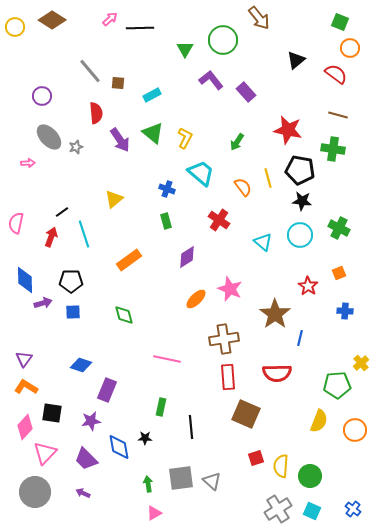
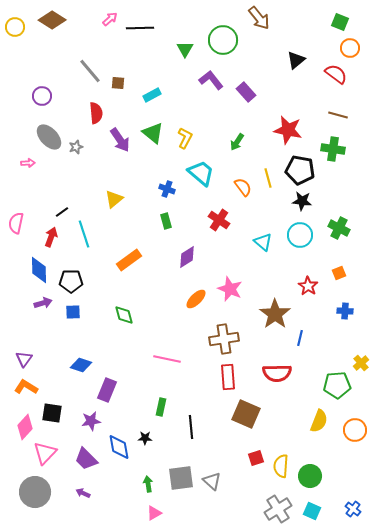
blue diamond at (25, 280): moved 14 px right, 10 px up
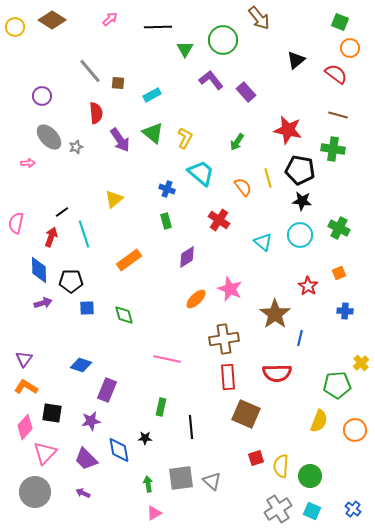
black line at (140, 28): moved 18 px right, 1 px up
blue square at (73, 312): moved 14 px right, 4 px up
blue diamond at (119, 447): moved 3 px down
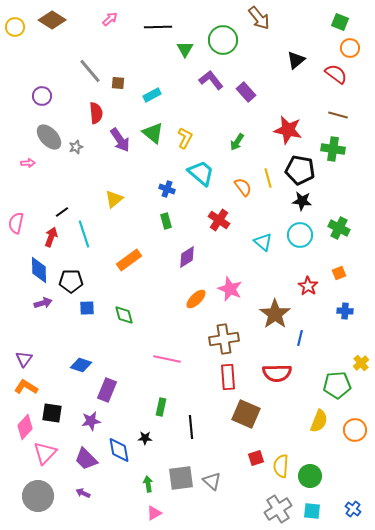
gray circle at (35, 492): moved 3 px right, 4 px down
cyan square at (312, 511): rotated 18 degrees counterclockwise
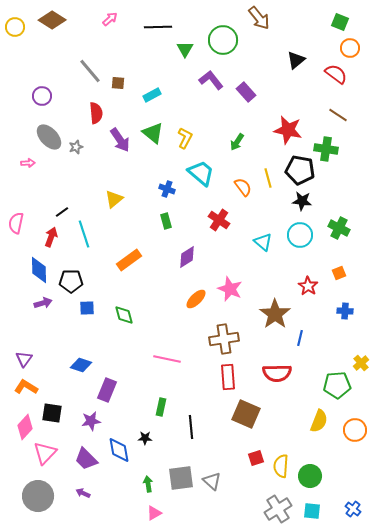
brown line at (338, 115): rotated 18 degrees clockwise
green cross at (333, 149): moved 7 px left
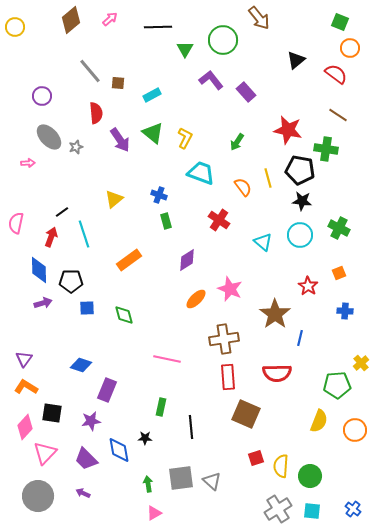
brown diamond at (52, 20): moved 19 px right; rotated 72 degrees counterclockwise
cyan trapezoid at (201, 173): rotated 20 degrees counterclockwise
blue cross at (167, 189): moved 8 px left, 6 px down
purple diamond at (187, 257): moved 3 px down
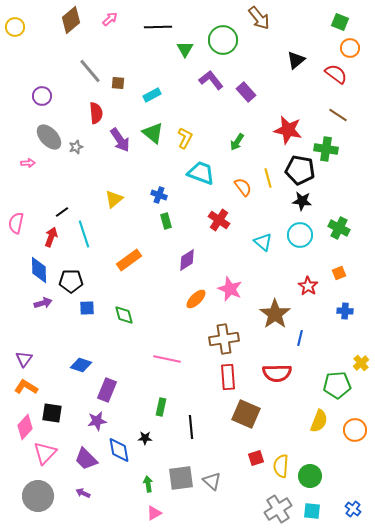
purple star at (91, 421): moved 6 px right
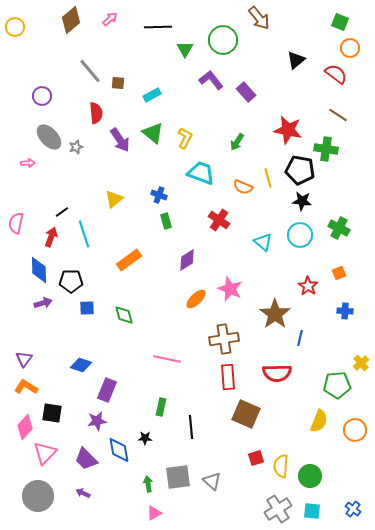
orange semicircle at (243, 187): rotated 150 degrees clockwise
gray square at (181, 478): moved 3 px left, 1 px up
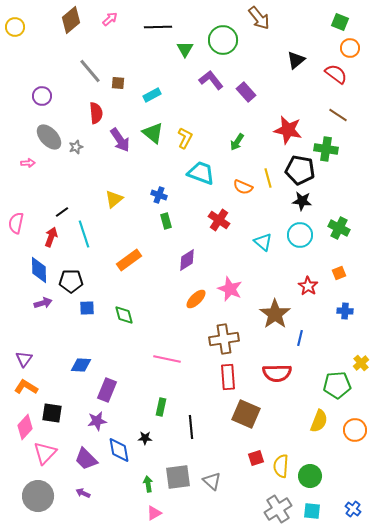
blue diamond at (81, 365): rotated 15 degrees counterclockwise
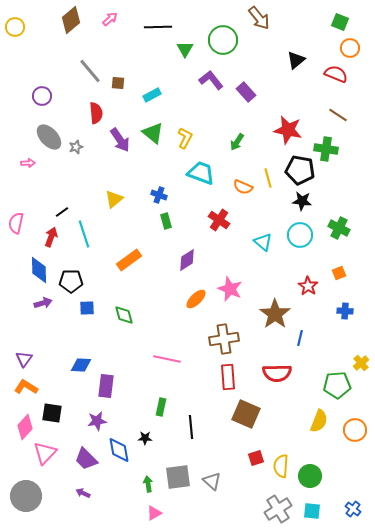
red semicircle at (336, 74): rotated 15 degrees counterclockwise
purple rectangle at (107, 390): moved 1 px left, 4 px up; rotated 15 degrees counterclockwise
gray circle at (38, 496): moved 12 px left
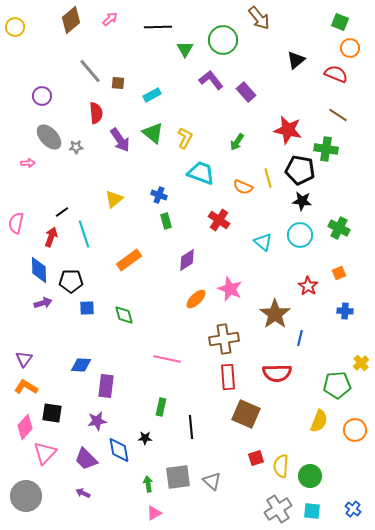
gray star at (76, 147): rotated 16 degrees clockwise
